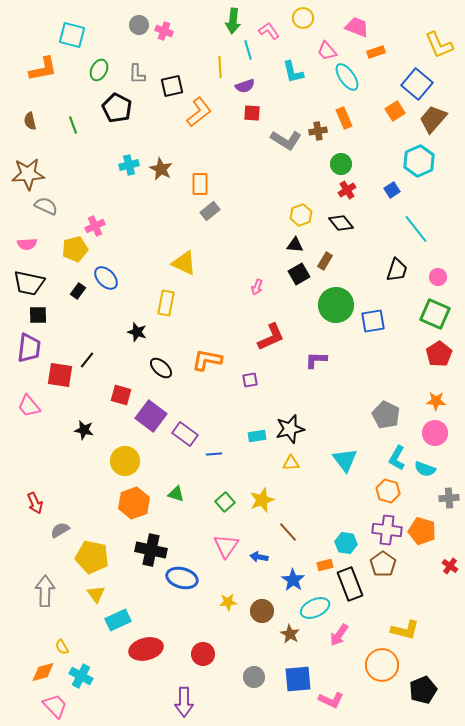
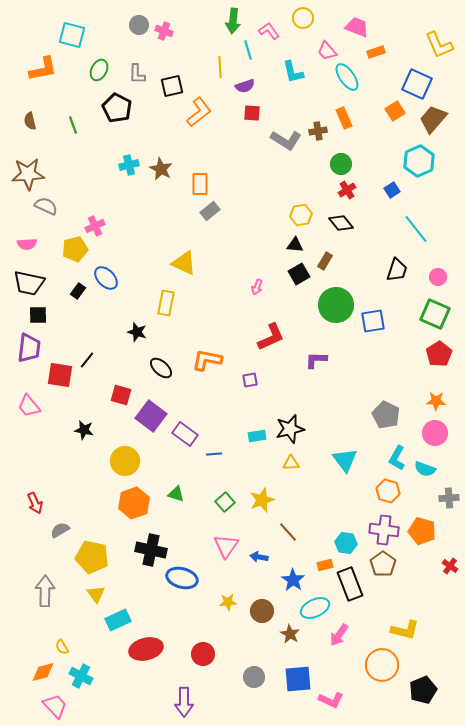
blue square at (417, 84): rotated 16 degrees counterclockwise
yellow hexagon at (301, 215): rotated 10 degrees clockwise
purple cross at (387, 530): moved 3 px left
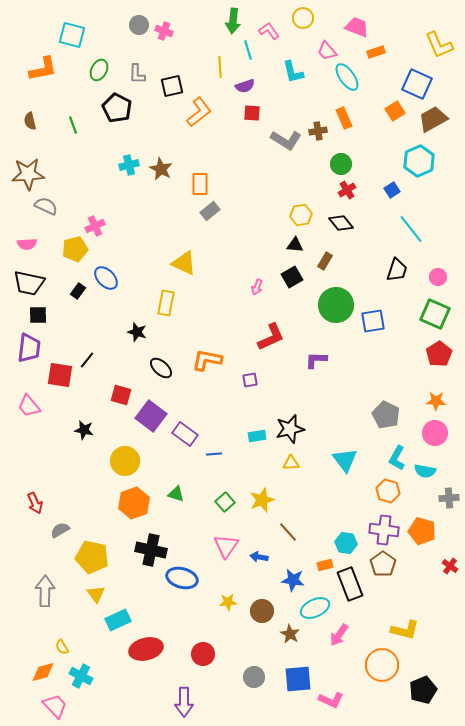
brown trapezoid at (433, 119): rotated 20 degrees clockwise
cyan line at (416, 229): moved 5 px left
black square at (299, 274): moved 7 px left, 3 px down
cyan semicircle at (425, 469): moved 2 px down; rotated 10 degrees counterclockwise
blue star at (293, 580): rotated 25 degrees counterclockwise
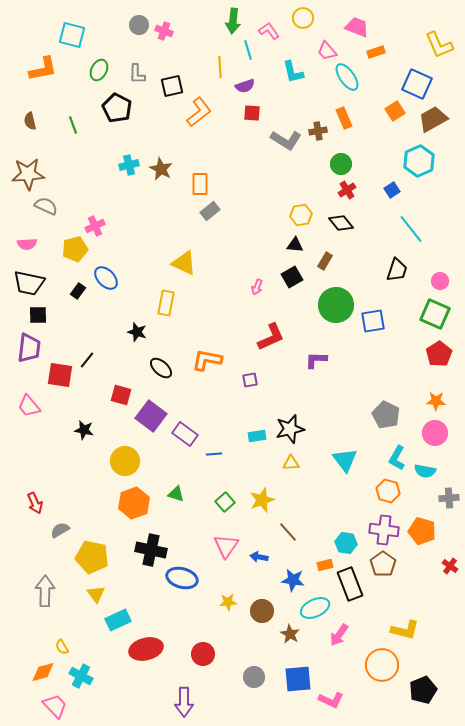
pink circle at (438, 277): moved 2 px right, 4 px down
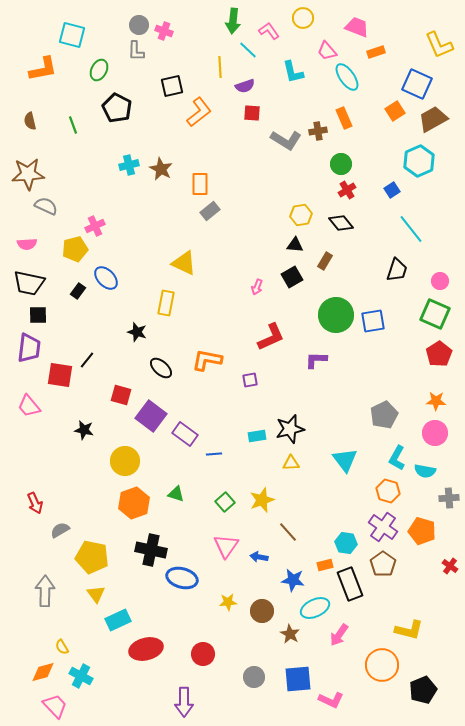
cyan line at (248, 50): rotated 30 degrees counterclockwise
gray L-shape at (137, 74): moved 1 px left, 23 px up
green circle at (336, 305): moved 10 px down
gray pentagon at (386, 415): moved 2 px left; rotated 20 degrees clockwise
purple cross at (384, 530): moved 1 px left, 3 px up; rotated 28 degrees clockwise
yellow L-shape at (405, 630): moved 4 px right
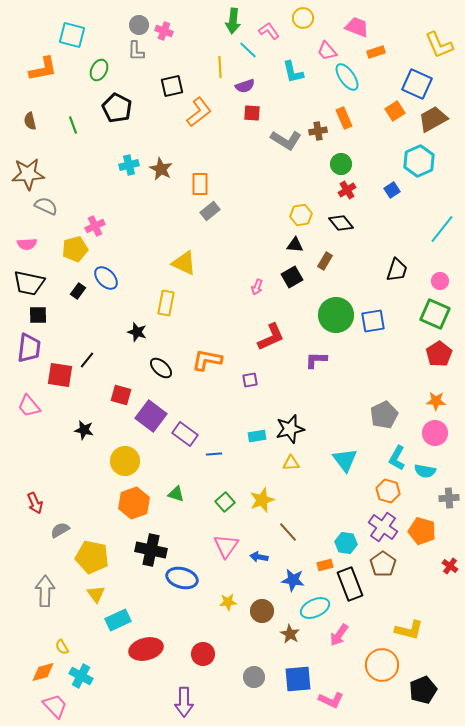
cyan line at (411, 229): moved 31 px right; rotated 76 degrees clockwise
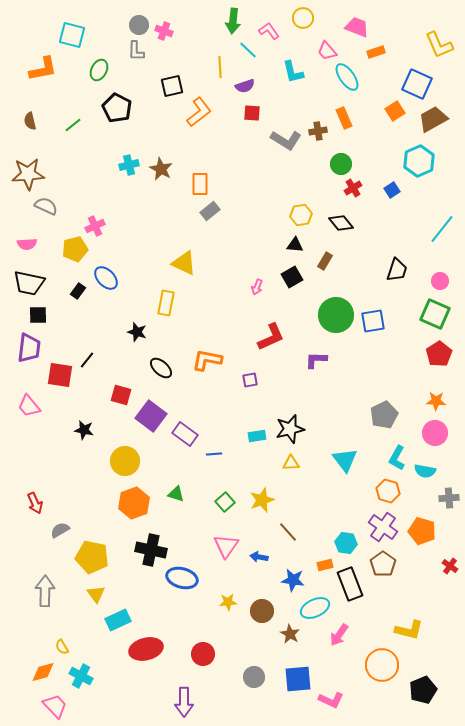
green line at (73, 125): rotated 72 degrees clockwise
red cross at (347, 190): moved 6 px right, 2 px up
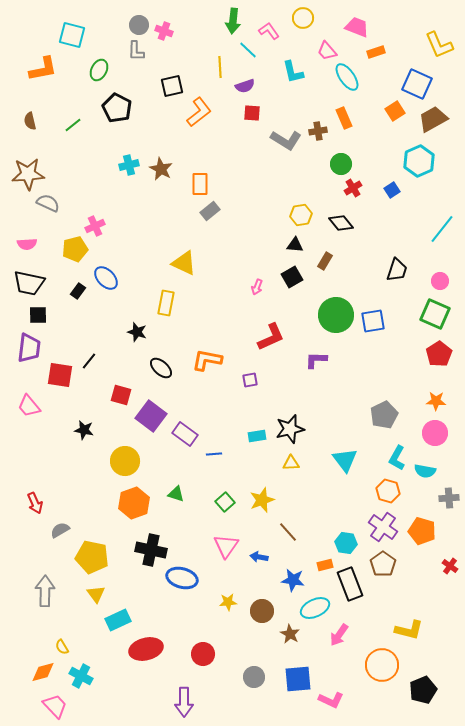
gray semicircle at (46, 206): moved 2 px right, 3 px up
black line at (87, 360): moved 2 px right, 1 px down
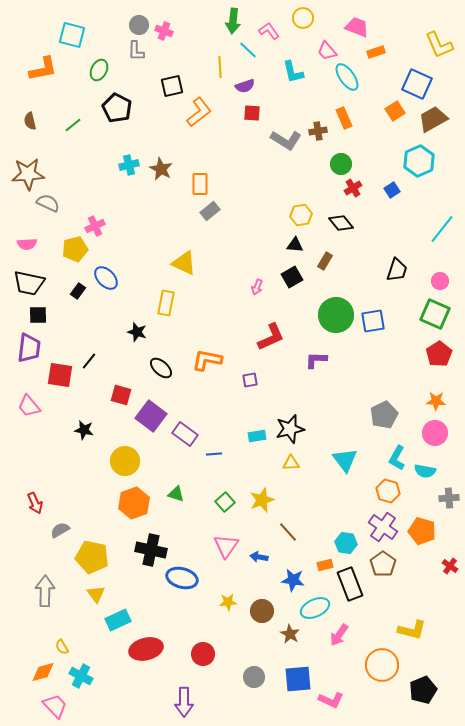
yellow L-shape at (409, 630): moved 3 px right
